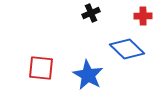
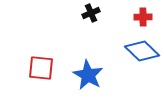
red cross: moved 1 px down
blue diamond: moved 15 px right, 2 px down
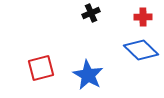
blue diamond: moved 1 px left, 1 px up
red square: rotated 20 degrees counterclockwise
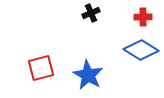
blue diamond: rotated 12 degrees counterclockwise
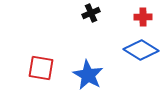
red square: rotated 24 degrees clockwise
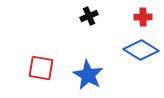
black cross: moved 2 px left, 3 px down
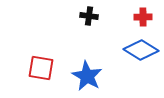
black cross: rotated 30 degrees clockwise
blue star: moved 1 px left, 1 px down
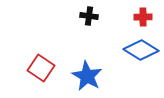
red square: rotated 24 degrees clockwise
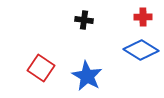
black cross: moved 5 px left, 4 px down
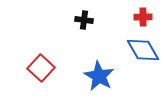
blue diamond: moved 2 px right; rotated 28 degrees clockwise
red square: rotated 8 degrees clockwise
blue star: moved 12 px right
